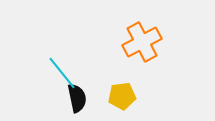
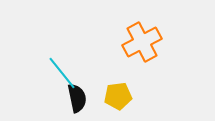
yellow pentagon: moved 4 px left
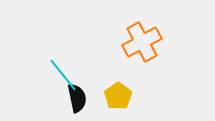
cyan line: moved 1 px right, 2 px down
yellow pentagon: rotated 28 degrees counterclockwise
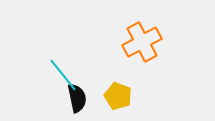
yellow pentagon: rotated 16 degrees counterclockwise
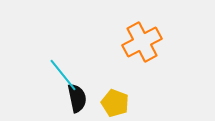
yellow pentagon: moved 3 px left, 7 px down
